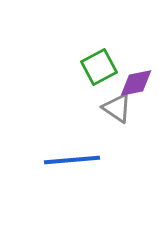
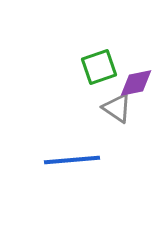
green square: rotated 9 degrees clockwise
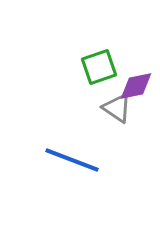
purple diamond: moved 3 px down
blue line: rotated 26 degrees clockwise
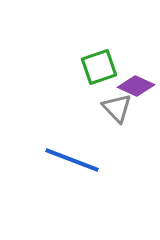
purple diamond: rotated 36 degrees clockwise
gray triangle: rotated 12 degrees clockwise
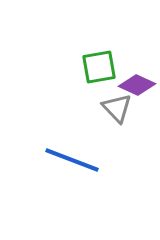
green square: rotated 9 degrees clockwise
purple diamond: moved 1 px right, 1 px up
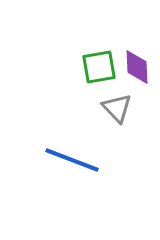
purple diamond: moved 18 px up; rotated 63 degrees clockwise
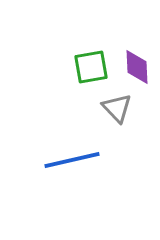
green square: moved 8 px left
blue line: rotated 34 degrees counterclockwise
